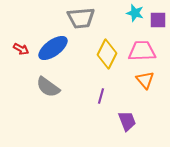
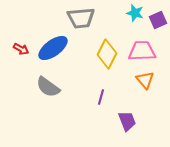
purple square: rotated 24 degrees counterclockwise
purple line: moved 1 px down
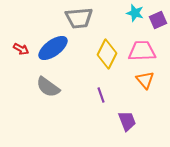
gray trapezoid: moved 2 px left
purple line: moved 2 px up; rotated 35 degrees counterclockwise
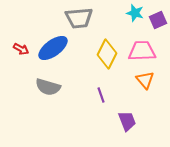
gray semicircle: rotated 20 degrees counterclockwise
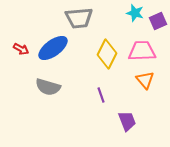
purple square: moved 1 px down
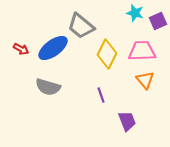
gray trapezoid: moved 2 px right, 8 px down; rotated 44 degrees clockwise
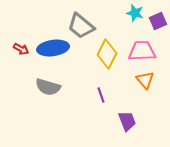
blue ellipse: rotated 28 degrees clockwise
